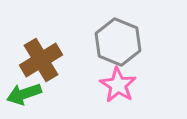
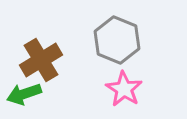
gray hexagon: moved 1 px left, 2 px up
pink star: moved 6 px right, 4 px down
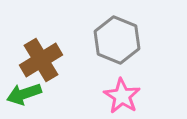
pink star: moved 2 px left, 7 px down
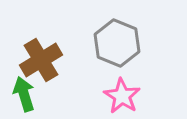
gray hexagon: moved 3 px down
green arrow: rotated 92 degrees clockwise
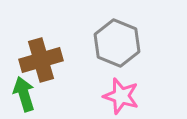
brown cross: rotated 15 degrees clockwise
pink star: moved 1 px left; rotated 15 degrees counterclockwise
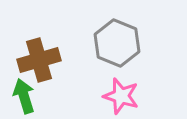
brown cross: moved 2 px left
green arrow: moved 2 px down
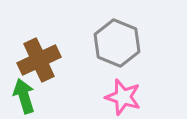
brown cross: rotated 9 degrees counterclockwise
pink star: moved 2 px right, 1 px down
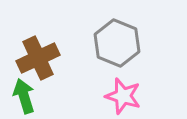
brown cross: moved 1 px left, 2 px up
pink star: moved 1 px up
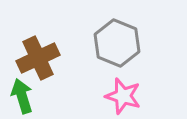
green arrow: moved 2 px left
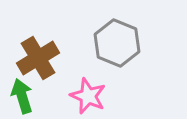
brown cross: rotated 6 degrees counterclockwise
pink star: moved 35 px left; rotated 6 degrees clockwise
